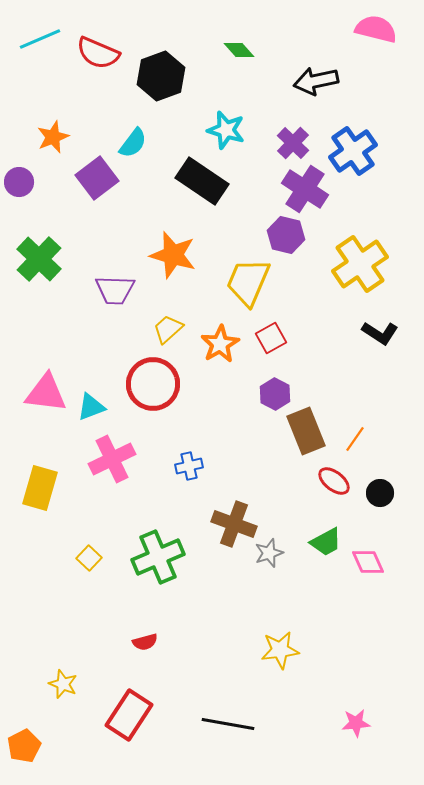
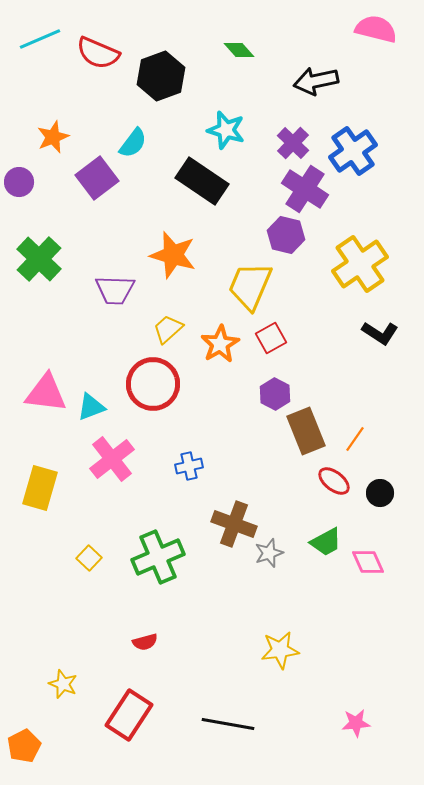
yellow trapezoid at (248, 282): moved 2 px right, 4 px down
pink cross at (112, 459): rotated 12 degrees counterclockwise
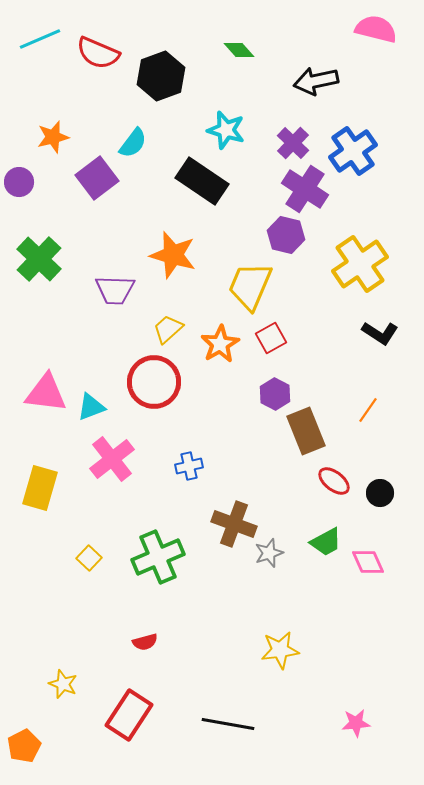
orange star at (53, 137): rotated 8 degrees clockwise
red circle at (153, 384): moved 1 px right, 2 px up
orange line at (355, 439): moved 13 px right, 29 px up
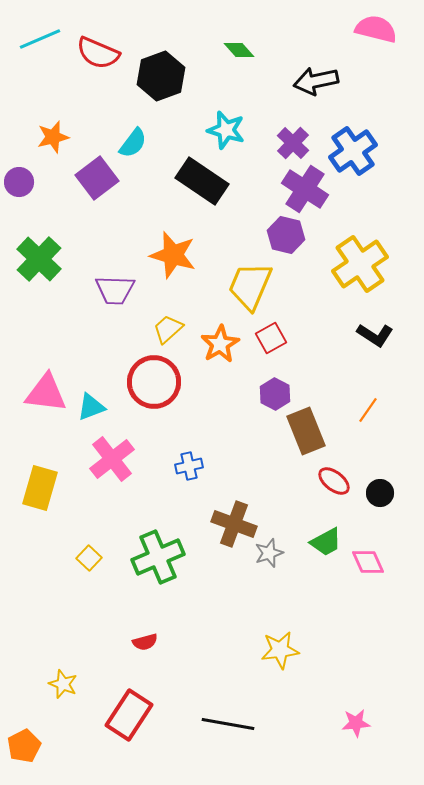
black L-shape at (380, 333): moved 5 px left, 2 px down
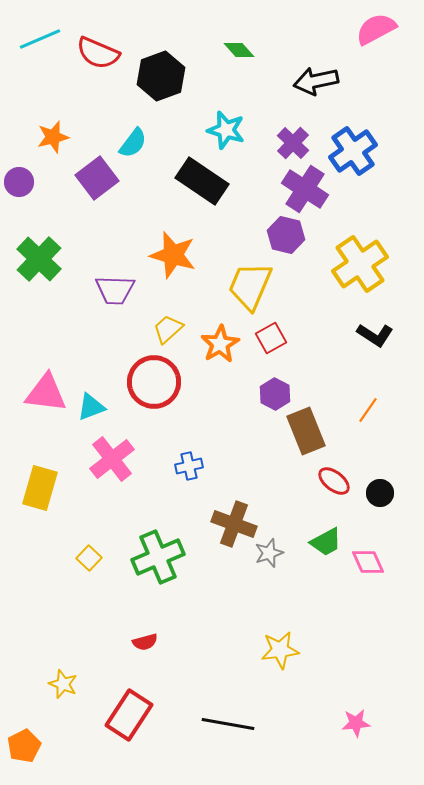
pink semicircle at (376, 29): rotated 42 degrees counterclockwise
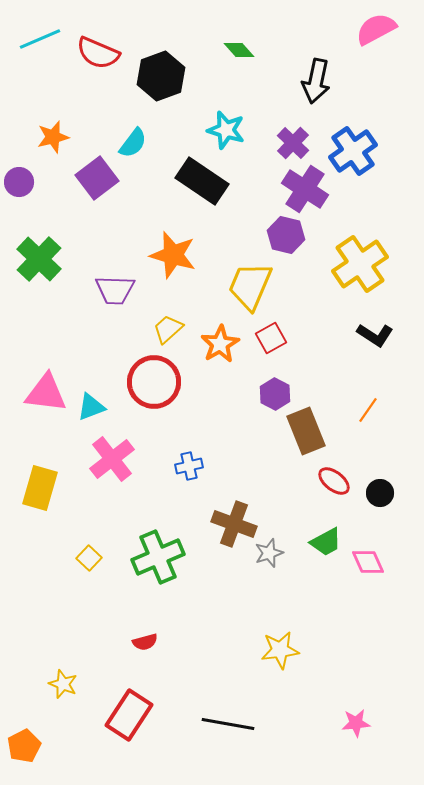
black arrow at (316, 81): rotated 66 degrees counterclockwise
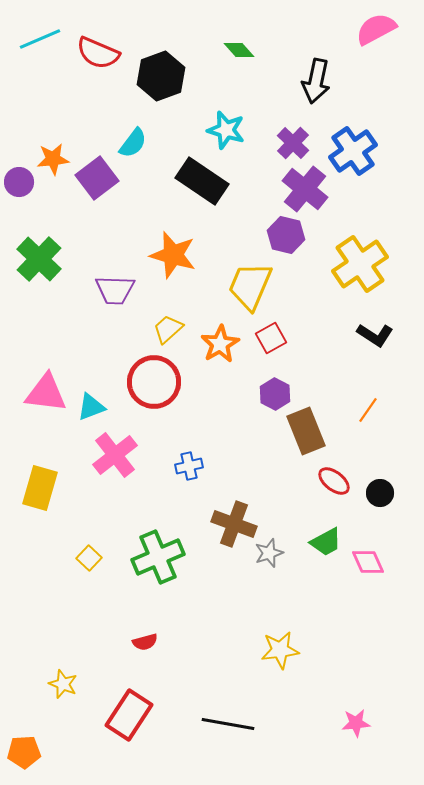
orange star at (53, 137): moved 22 px down; rotated 8 degrees clockwise
purple cross at (305, 189): rotated 6 degrees clockwise
pink cross at (112, 459): moved 3 px right, 4 px up
orange pentagon at (24, 746): moved 6 px down; rotated 24 degrees clockwise
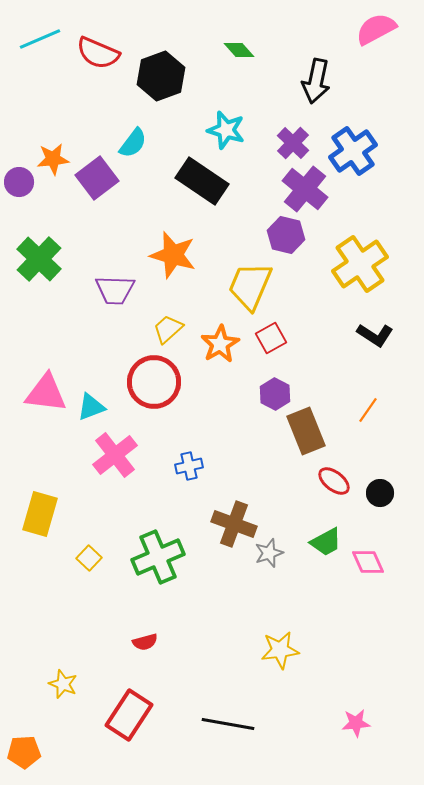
yellow rectangle at (40, 488): moved 26 px down
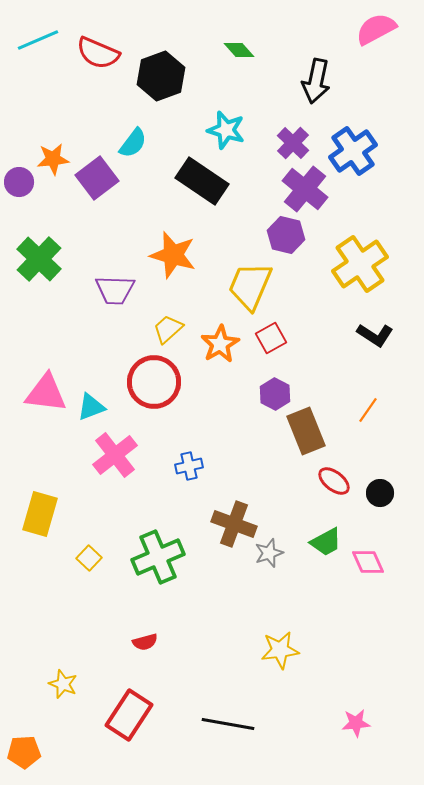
cyan line at (40, 39): moved 2 px left, 1 px down
